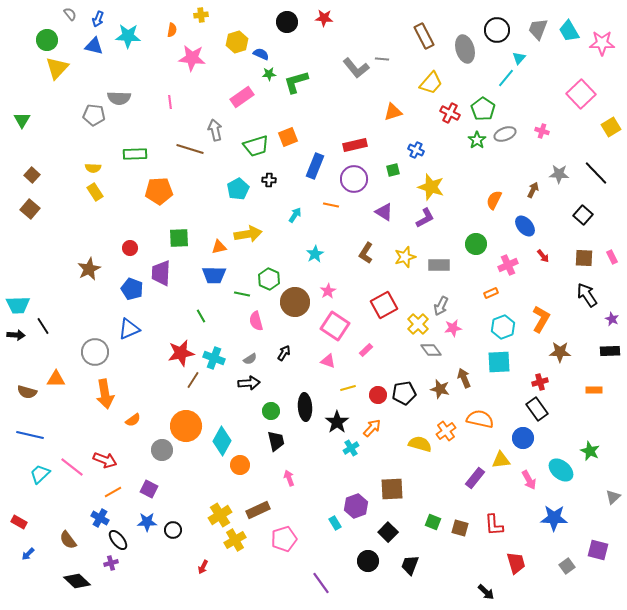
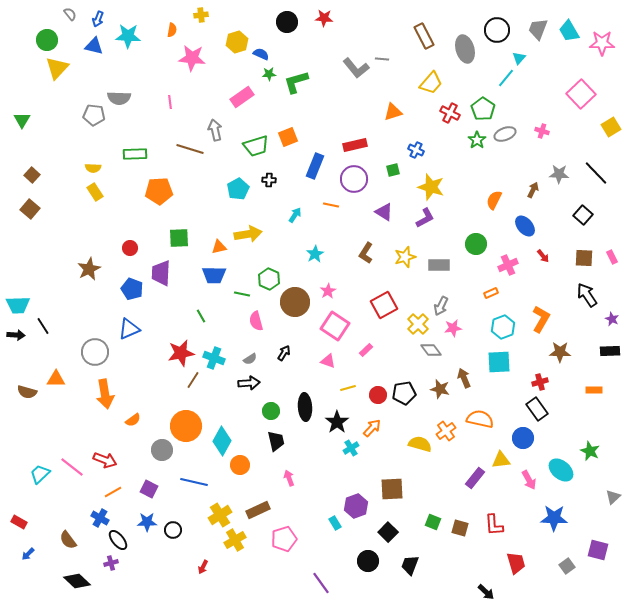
blue line at (30, 435): moved 164 px right, 47 px down
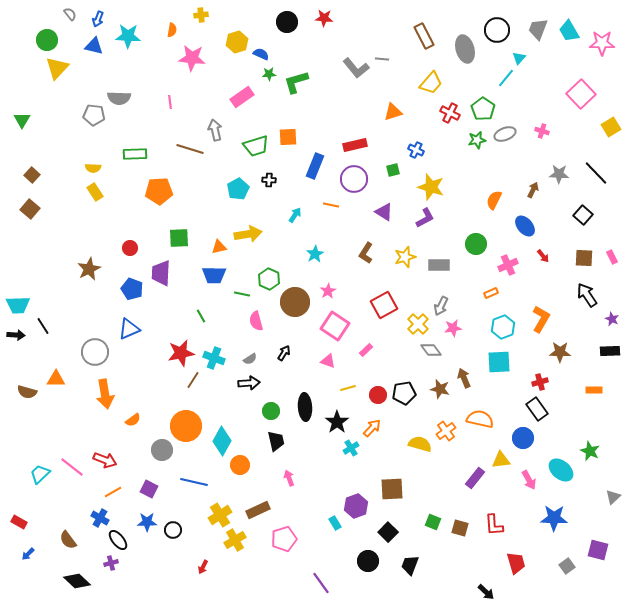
orange square at (288, 137): rotated 18 degrees clockwise
green star at (477, 140): rotated 24 degrees clockwise
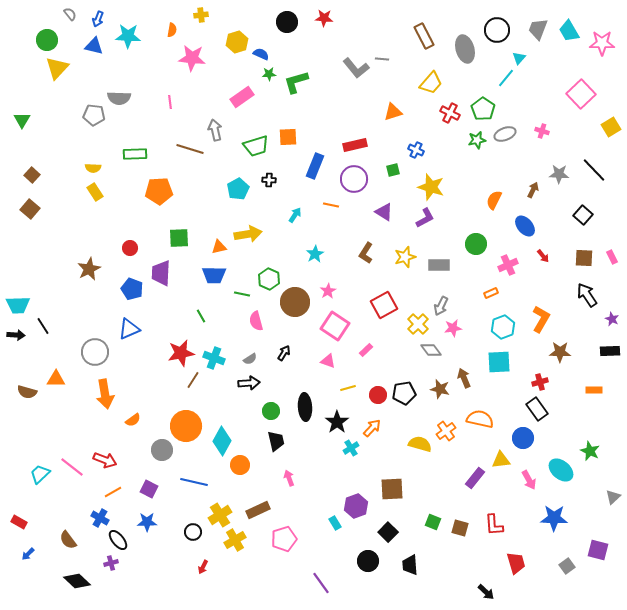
black line at (596, 173): moved 2 px left, 3 px up
black circle at (173, 530): moved 20 px right, 2 px down
black trapezoid at (410, 565): rotated 25 degrees counterclockwise
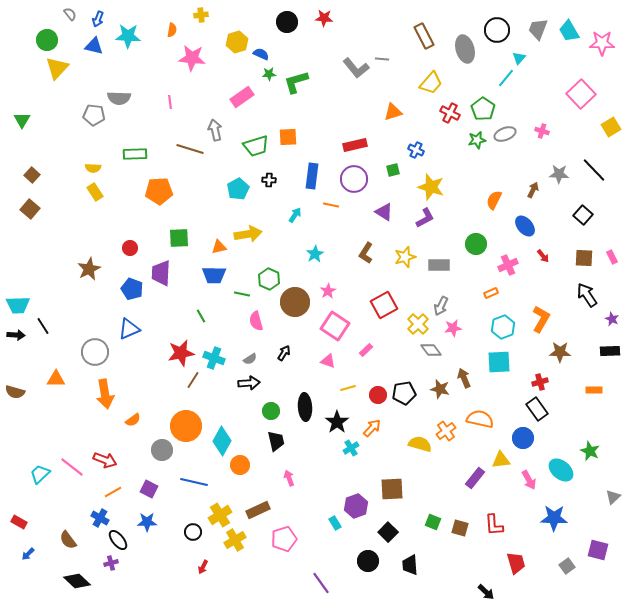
blue rectangle at (315, 166): moved 3 px left, 10 px down; rotated 15 degrees counterclockwise
brown semicircle at (27, 392): moved 12 px left
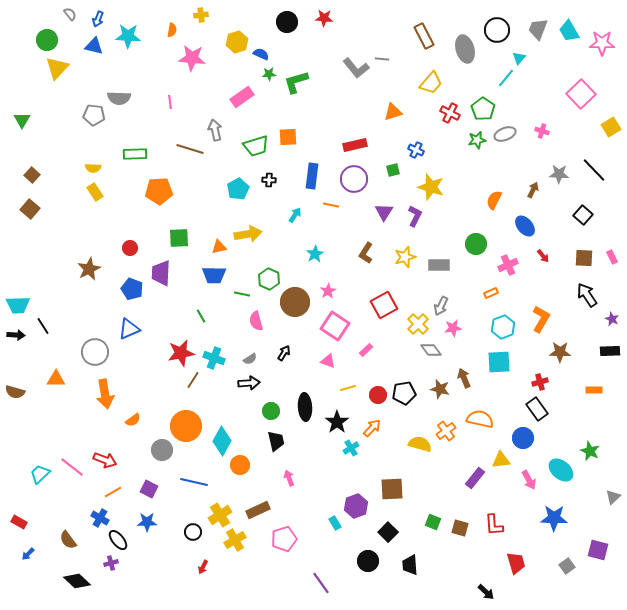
purple triangle at (384, 212): rotated 30 degrees clockwise
purple L-shape at (425, 218): moved 10 px left, 2 px up; rotated 35 degrees counterclockwise
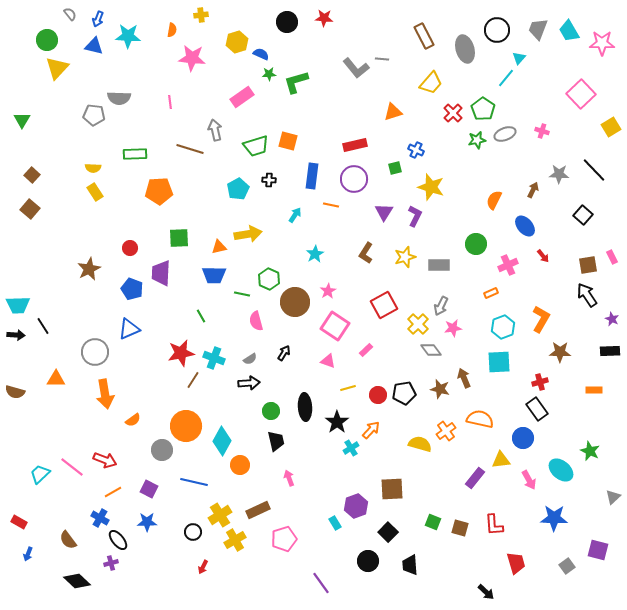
red cross at (450, 113): moved 3 px right; rotated 18 degrees clockwise
orange square at (288, 137): moved 4 px down; rotated 18 degrees clockwise
green square at (393, 170): moved 2 px right, 2 px up
brown square at (584, 258): moved 4 px right, 7 px down; rotated 12 degrees counterclockwise
orange arrow at (372, 428): moved 1 px left, 2 px down
blue arrow at (28, 554): rotated 24 degrees counterclockwise
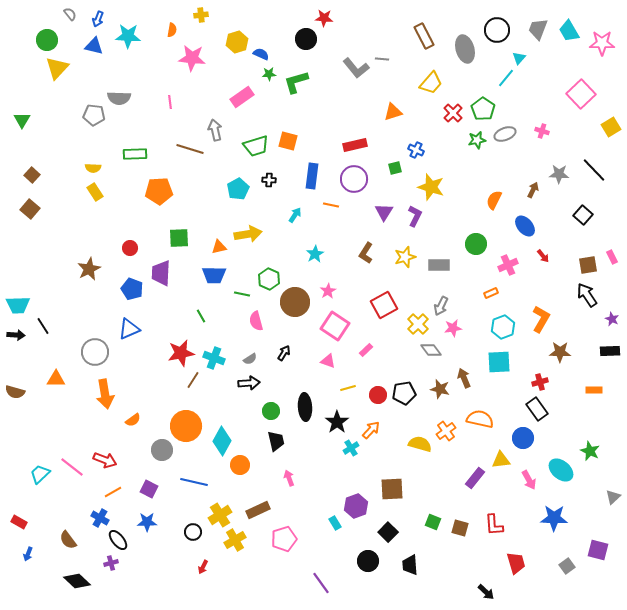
black circle at (287, 22): moved 19 px right, 17 px down
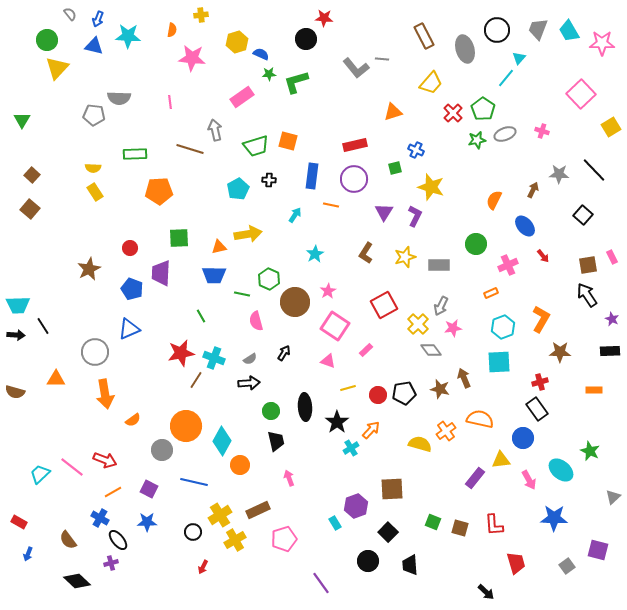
brown line at (193, 380): moved 3 px right
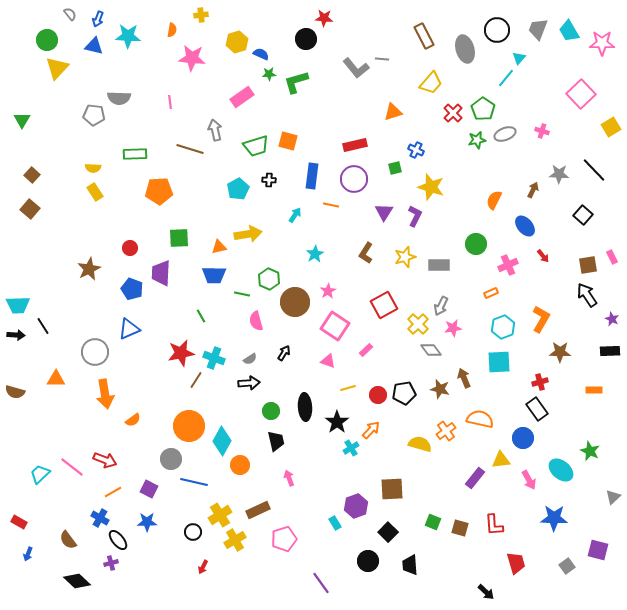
orange circle at (186, 426): moved 3 px right
gray circle at (162, 450): moved 9 px right, 9 px down
